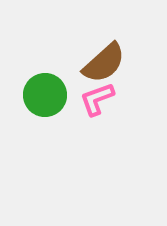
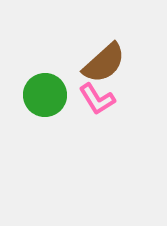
pink L-shape: rotated 102 degrees counterclockwise
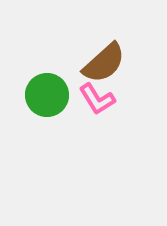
green circle: moved 2 px right
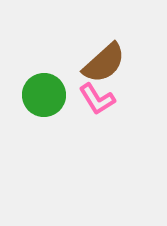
green circle: moved 3 px left
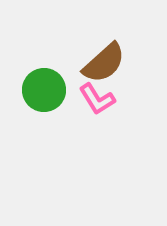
green circle: moved 5 px up
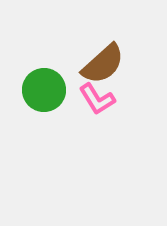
brown semicircle: moved 1 px left, 1 px down
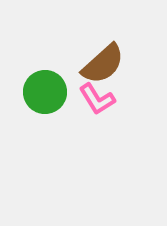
green circle: moved 1 px right, 2 px down
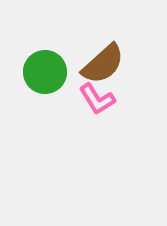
green circle: moved 20 px up
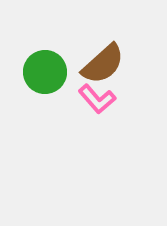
pink L-shape: rotated 9 degrees counterclockwise
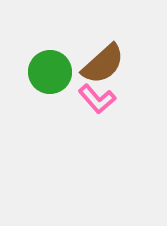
green circle: moved 5 px right
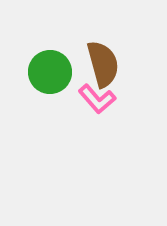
brown semicircle: rotated 63 degrees counterclockwise
